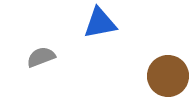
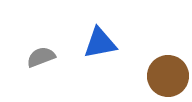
blue triangle: moved 20 px down
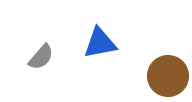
gray semicircle: rotated 152 degrees clockwise
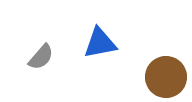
brown circle: moved 2 px left, 1 px down
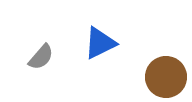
blue triangle: rotated 15 degrees counterclockwise
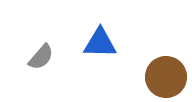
blue triangle: rotated 27 degrees clockwise
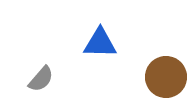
gray semicircle: moved 22 px down
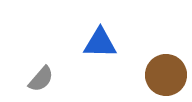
brown circle: moved 2 px up
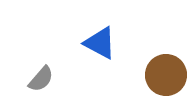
blue triangle: rotated 27 degrees clockwise
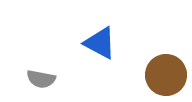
gray semicircle: rotated 60 degrees clockwise
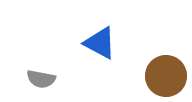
brown circle: moved 1 px down
